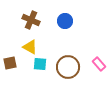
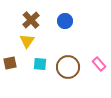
brown cross: rotated 24 degrees clockwise
yellow triangle: moved 3 px left, 6 px up; rotated 35 degrees clockwise
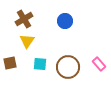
brown cross: moved 7 px left, 1 px up; rotated 12 degrees clockwise
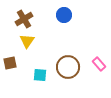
blue circle: moved 1 px left, 6 px up
cyan square: moved 11 px down
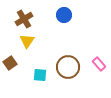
brown square: rotated 24 degrees counterclockwise
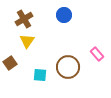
pink rectangle: moved 2 px left, 10 px up
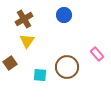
brown circle: moved 1 px left
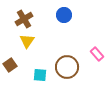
brown square: moved 2 px down
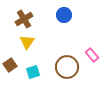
yellow triangle: moved 1 px down
pink rectangle: moved 5 px left, 1 px down
cyan square: moved 7 px left, 3 px up; rotated 24 degrees counterclockwise
